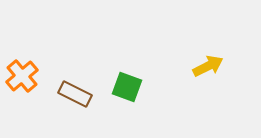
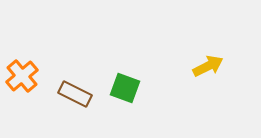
green square: moved 2 px left, 1 px down
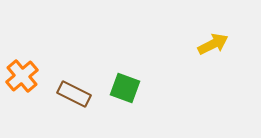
yellow arrow: moved 5 px right, 22 px up
brown rectangle: moved 1 px left
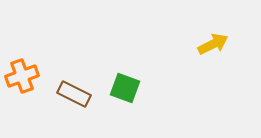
orange cross: rotated 20 degrees clockwise
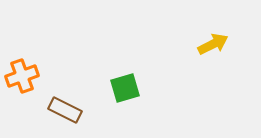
green square: rotated 36 degrees counterclockwise
brown rectangle: moved 9 px left, 16 px down
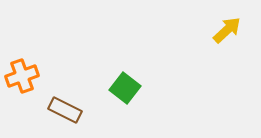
yellow arrow: moved 14 px right, 14 px up; rotated 16 degrees counterclockwise
green square: rotated 36 degrees counterclockwise
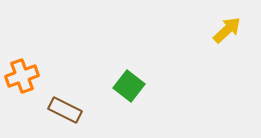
green square: moved 4 px right, 2 px up
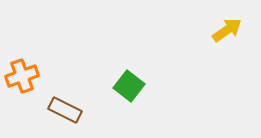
yellow arrow: rotated 8 degrees clockwise
